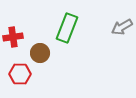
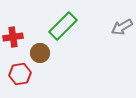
green rectangle: moved 4 px left, 2 px up; rotated 24 degrees clockwise
red hexagon: rotated 10 degrees counterclockwise
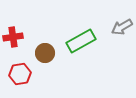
green rectangle: moved 18 px right, 15 px down; rotated 16 degrees clockwise
brown circle: moved 5 px right
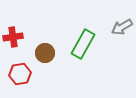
green rectangle: moved 2 px right, 3 px down; rotated 32 degrees counterclockwise
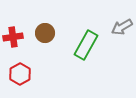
green rectangle: moved 3 px right, 1 px down
brown circle: moved 20 px up
red hexagon: rotated 20 degrees counterclockwise
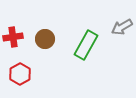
brown circle: moved 6 px down
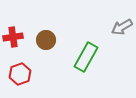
brown circle: moved 1 px right, 1 px down
green rectangle: moved 12 px down
red hexagon: rotated 10 degrees clockwise
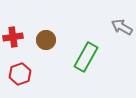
gray arrow: rotated 60 degrees clockwise
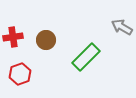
green rectangle: rotated 16 degrees clockwise
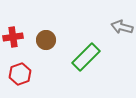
gray arrow: rotated 15 degrees counterclockwise
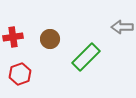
gray arrow: rotated 15 degrees counterclockwise
brown circle: moved 4 px right, 1 px up
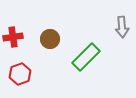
gray arrow: rotated 95 degrees counterclockwise
